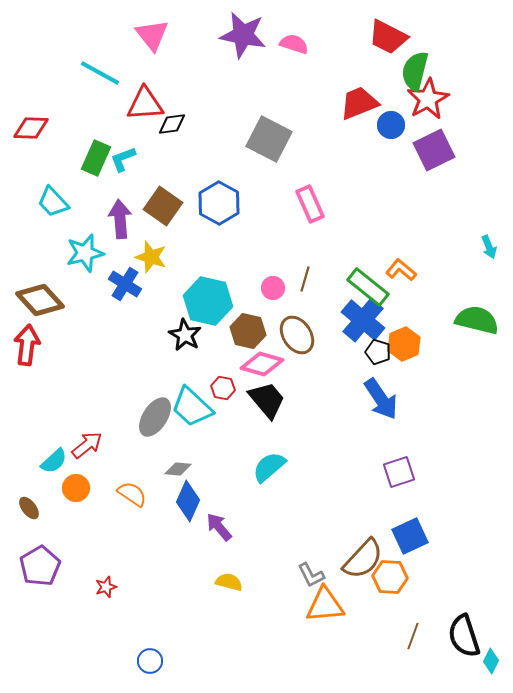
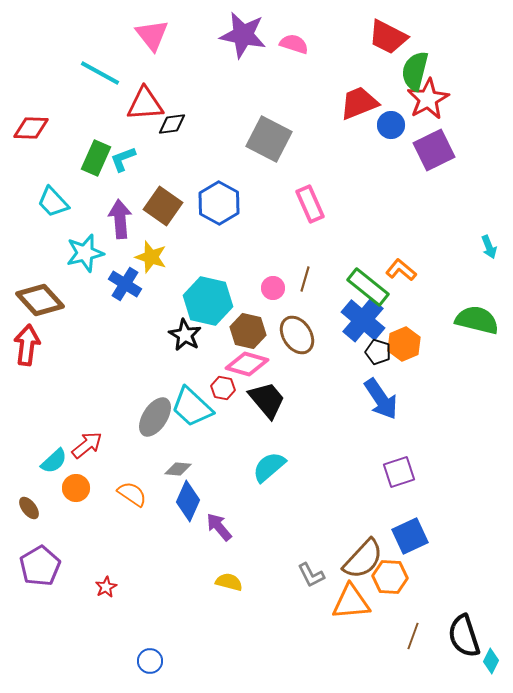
pink diamond at (262, 364): moved 15 px left
red star at (106, 587): rotated 10 degrees counterclockwise
orange triangle at (325, 605): moved 26 px right, 3 px up
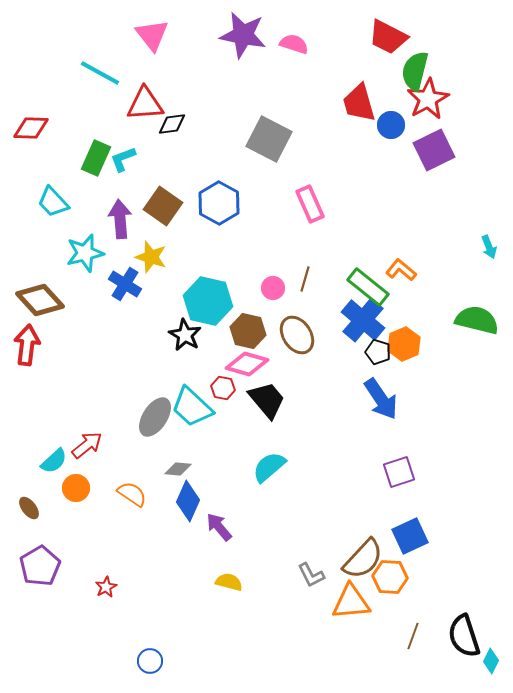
red trapezoid at (359, 103): rotated 84 degrees counterclockwise
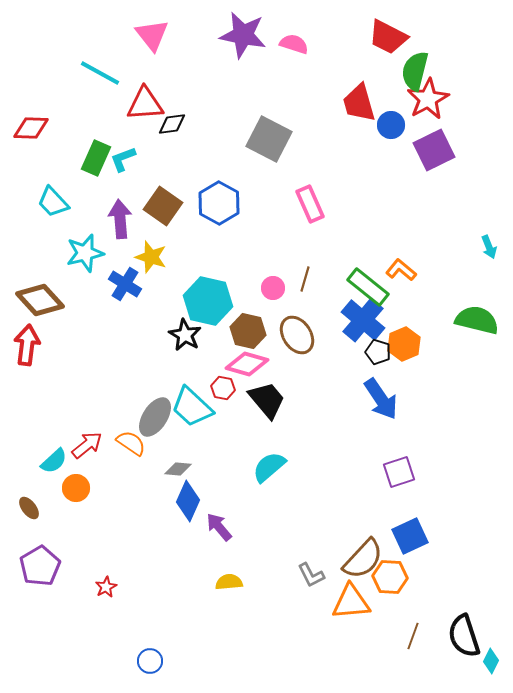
orange semicircle at (132, 494): moved 1 px left, 51 px up
yellow semicircle at (229, 582): rotated 20 degrees counterclockwise
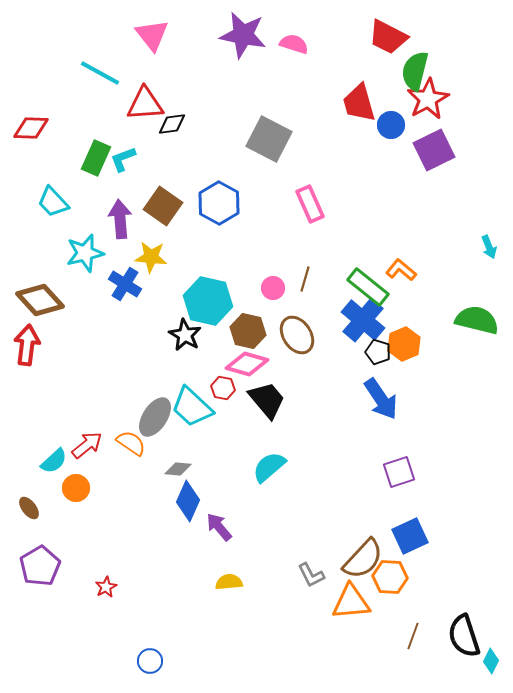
yellow star at (151, 257): rotated 12 degrees counterclockwise
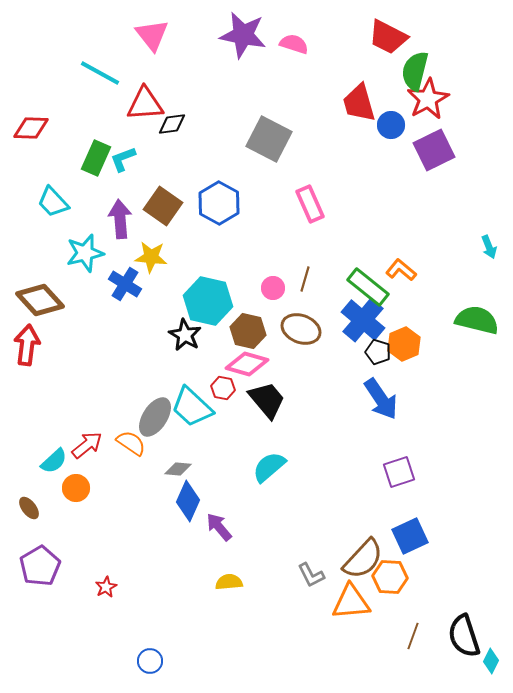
brown ellipse at (297, 335): moved 4 px right, 6 px up; rotated 36 degrees counterclockwise
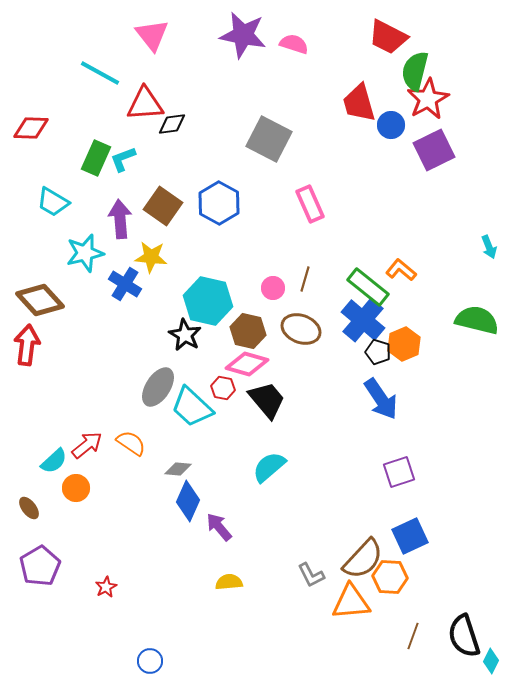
cyan trapezoid at (53, 202): rotated 16 degrees counterclockwise
gray ellipse at (155, 417): moved 3 px right, 30 px up
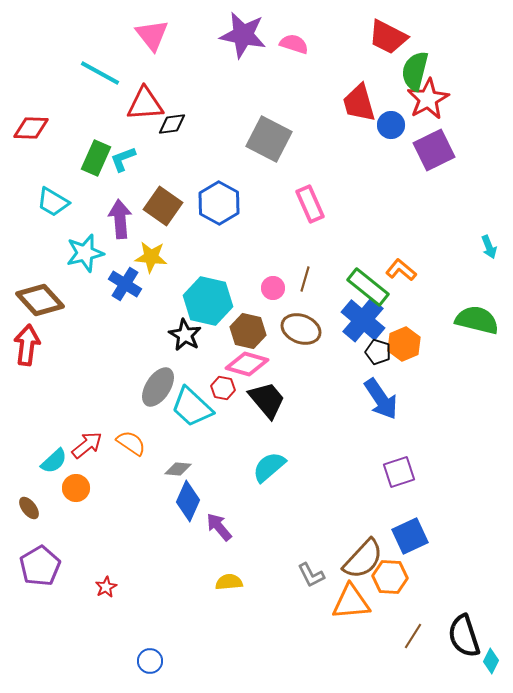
brown line at (413, 636): rotated 12 degrees clockwise
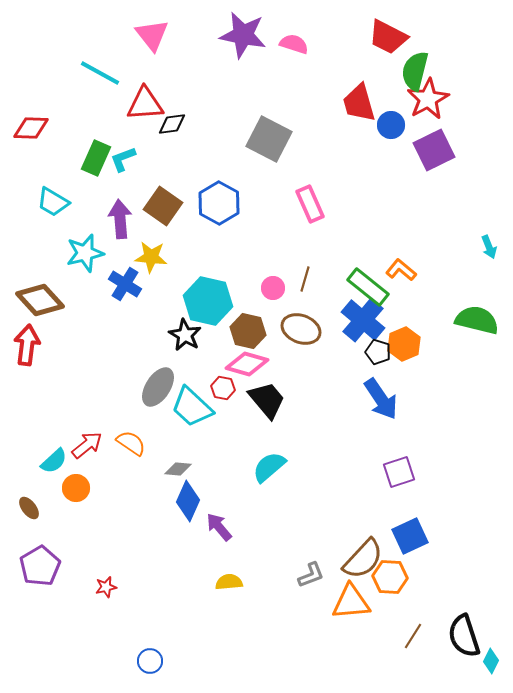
gray L-shape at (311, 575): rotated 84 degrees counterclockwise
red star at (106, 587): rotated 15 degrees clockwise
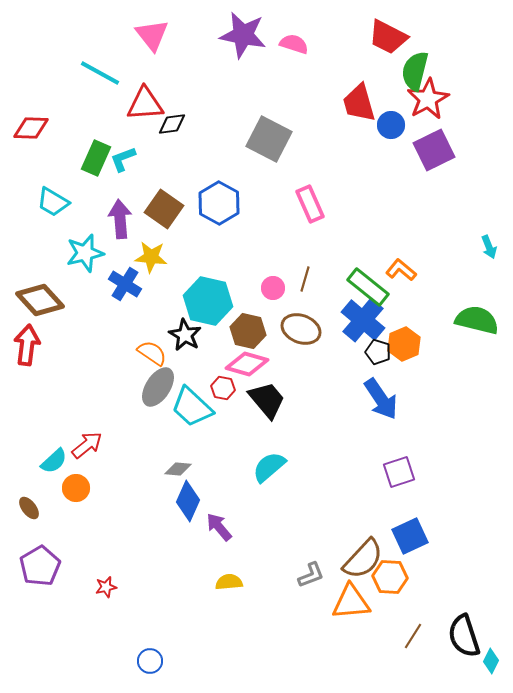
brown square at (163, 206): moved 1 px right, 3 px down
orange semicircle at (131, 443): moved 21 px right, 90 px up
